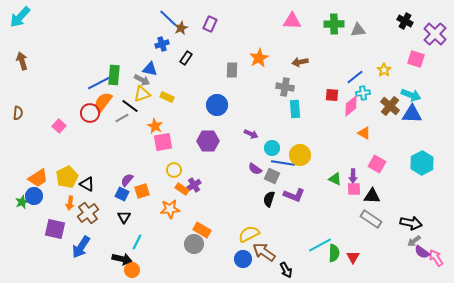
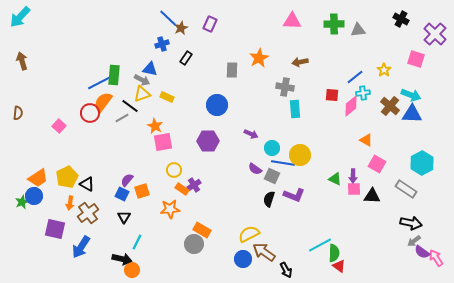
black cross at (405, 21): moved 4 px left, 2 px up
orange triangle at (364, 133): moved 2 px right, 7 px down
gray rectangle at (371, 219): moved 35 px right, 30 px up
red triangle at (353, 257): moved 14 px left, 9 px down; rotated 24 degrees counterclockwise
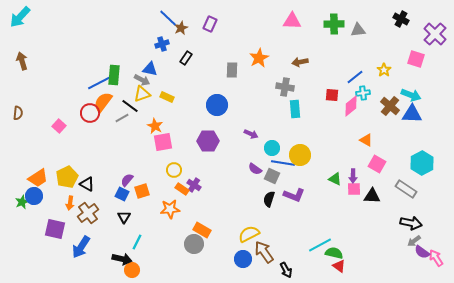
purple cross at (194, 185): rotated 24 degrees counterclockwise
brown arrow at (264, 252): rotated 20 degrees clockwise
green semicircle at (334, 253): rotated 78 degrees counterclockwise
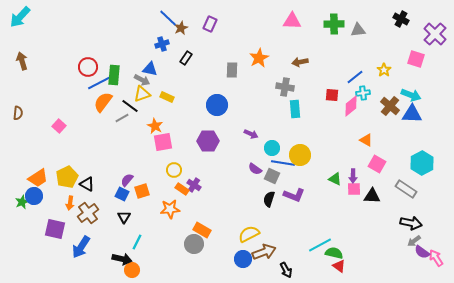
red circle at (90, 113): moved 2 px left, 46 px up
brown arrow at (264, 252): rotated 105 degrees clockwise
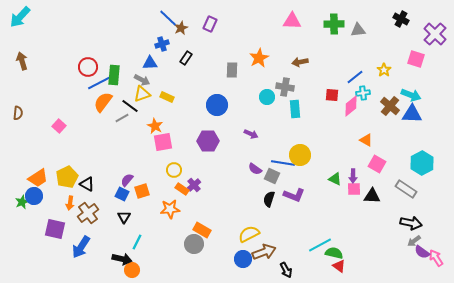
blue triangle at (150, 69): moved 6 px up; rotated 14 degrees counterclockwise
cyan circle at (272, 148): moved 5 px left, 51 px up
purple cross at (194, 185): rotated 16 degrees clockwise
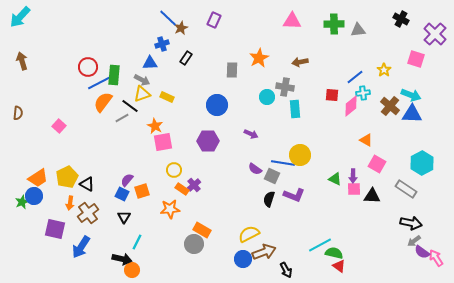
purple rectangle at (210, 24): moved 4 px right, 4 px up
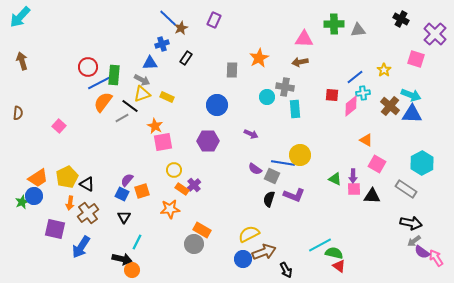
pink triangle at (292, 21): moved 12 px right, 18 px down
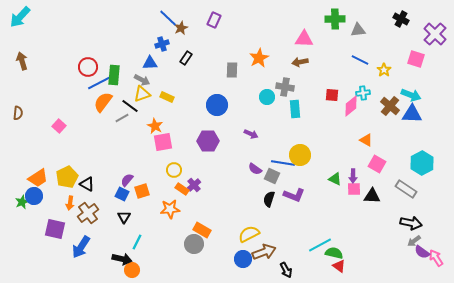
green cross at (334, 24): moved 1 px right, 5 px up
blue line at (355, 77): moved 5 px right, 17 px up; rotated 66 degrees clockwise
